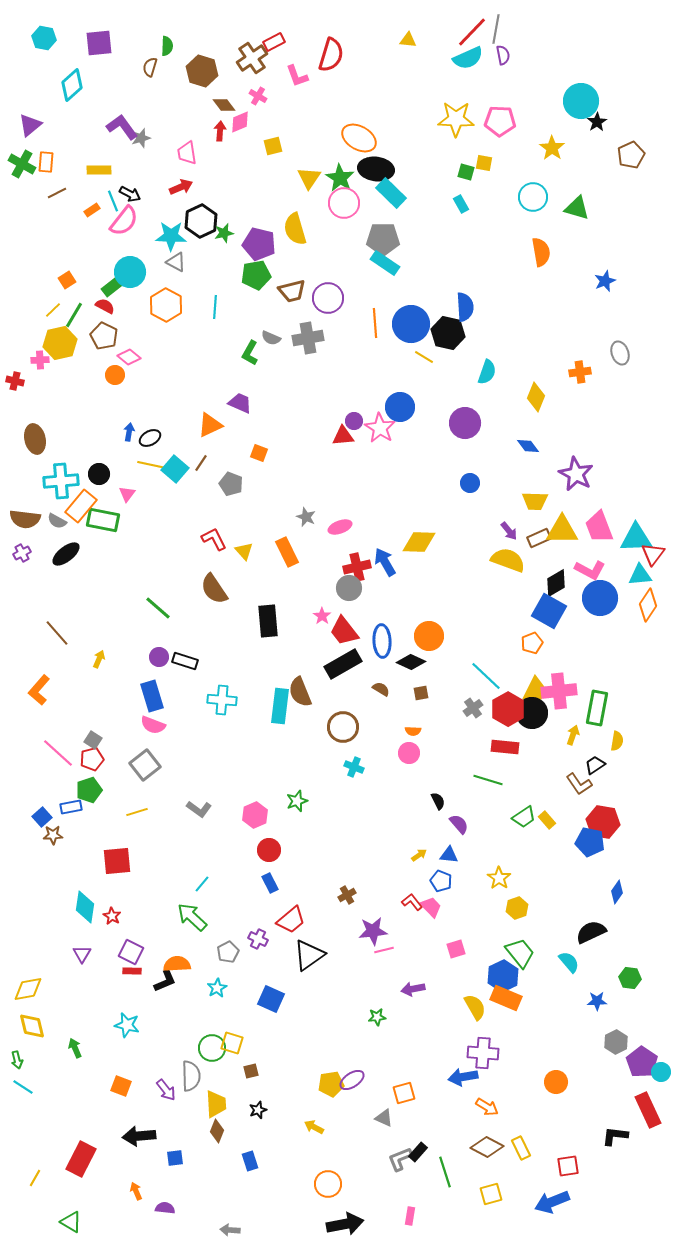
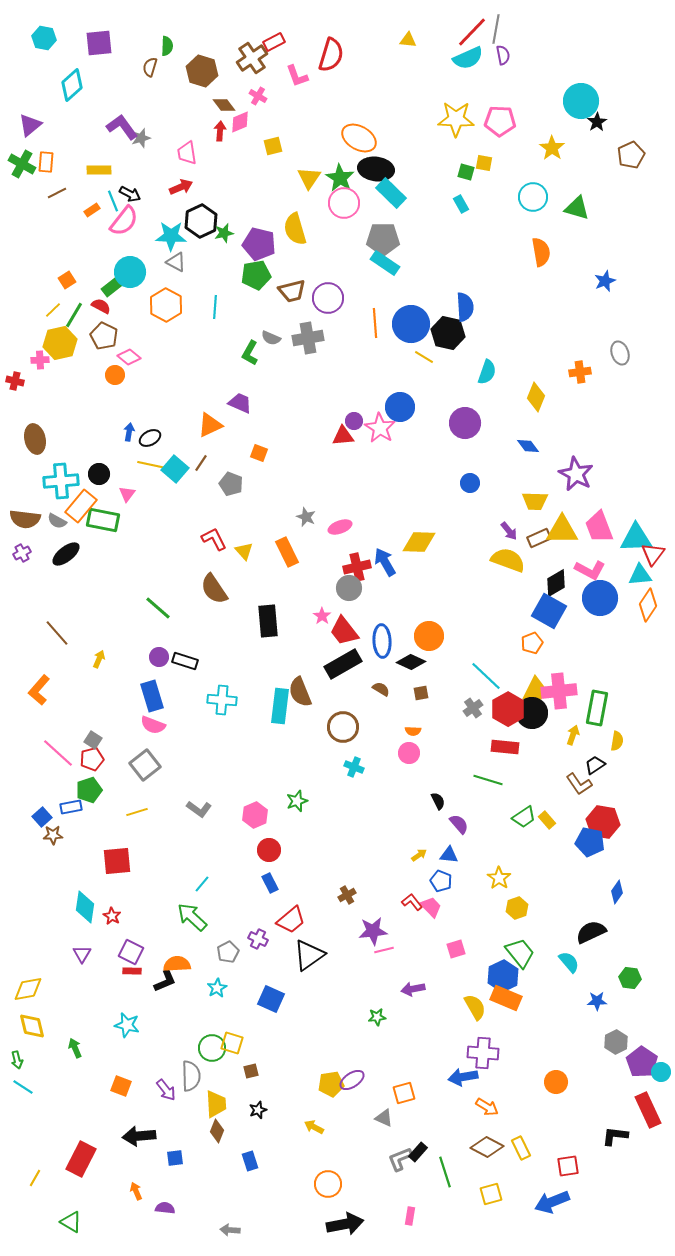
red semicircle at (105, 306): moved 4 px left
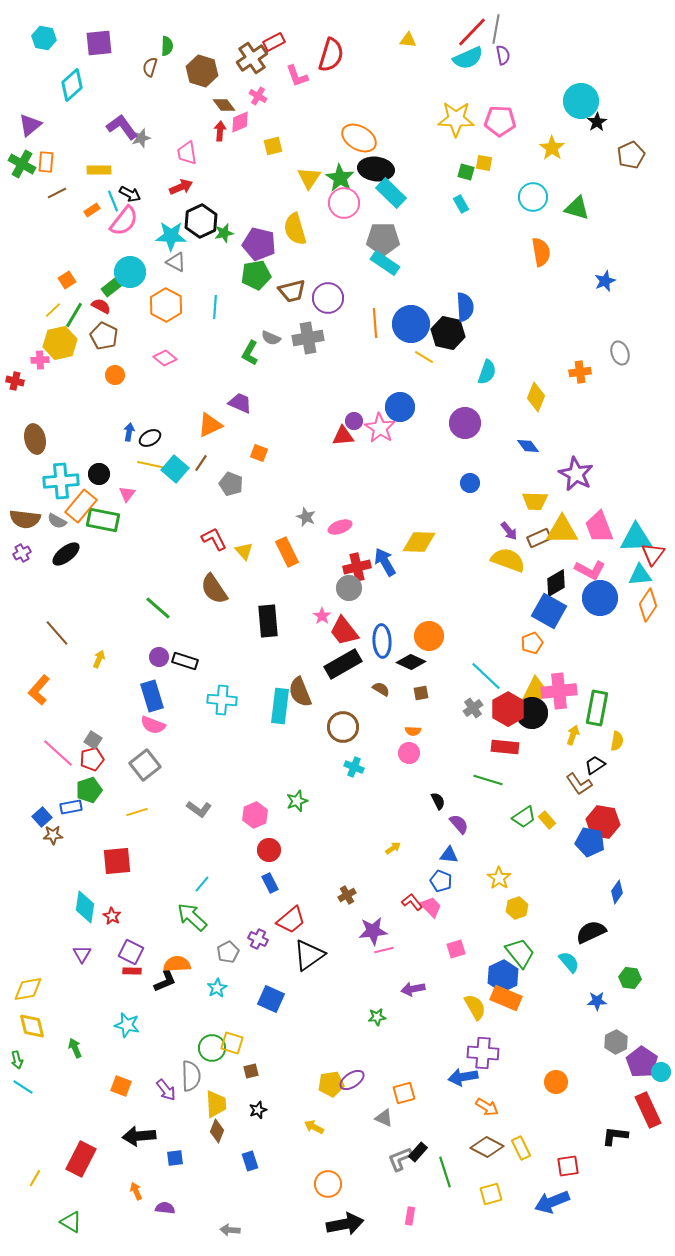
pink diamond at (129, 357): moved 36 px right, 1 px down
yellow arrow at (419, 855): moved 26 px left, 7 px up
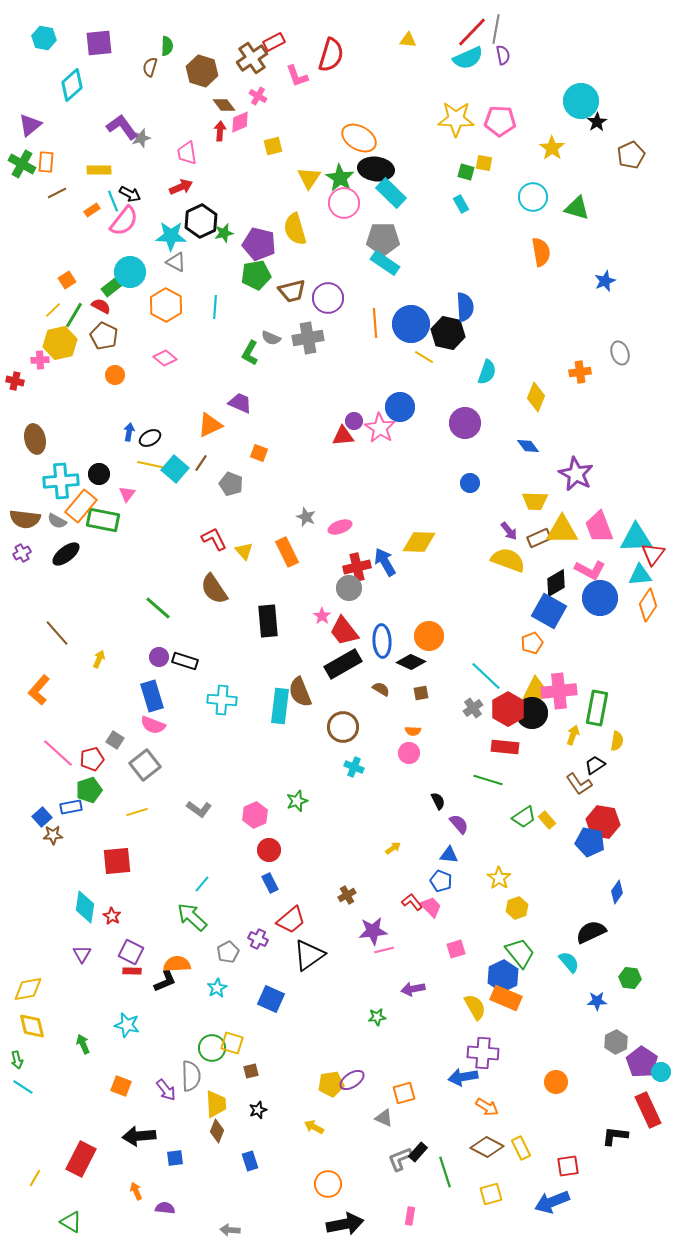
gray square at (93, 740): moved 22 px right
green arrow at (75, 1048): moved 8 px right, 4 px up
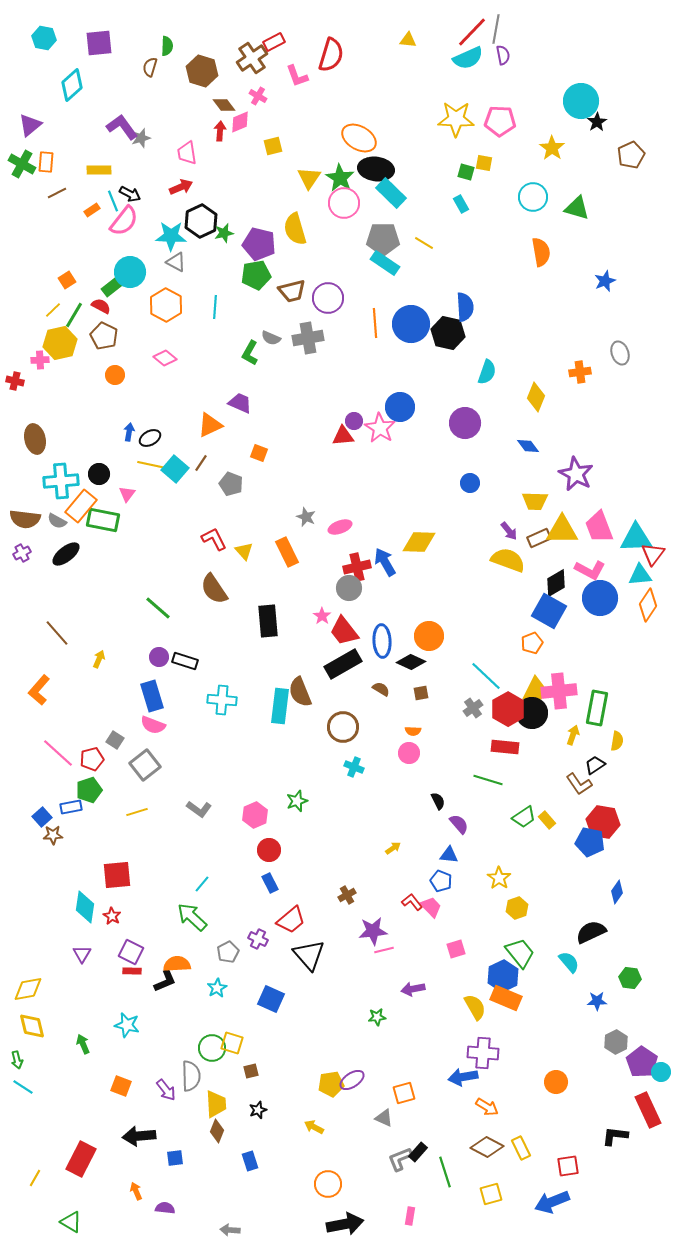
yellow line at (424, 357): moved 114 px up
red square at (117, 861): moved 14 px down
black triangle at (309, 955): rotated 36 degrees counterclockwise
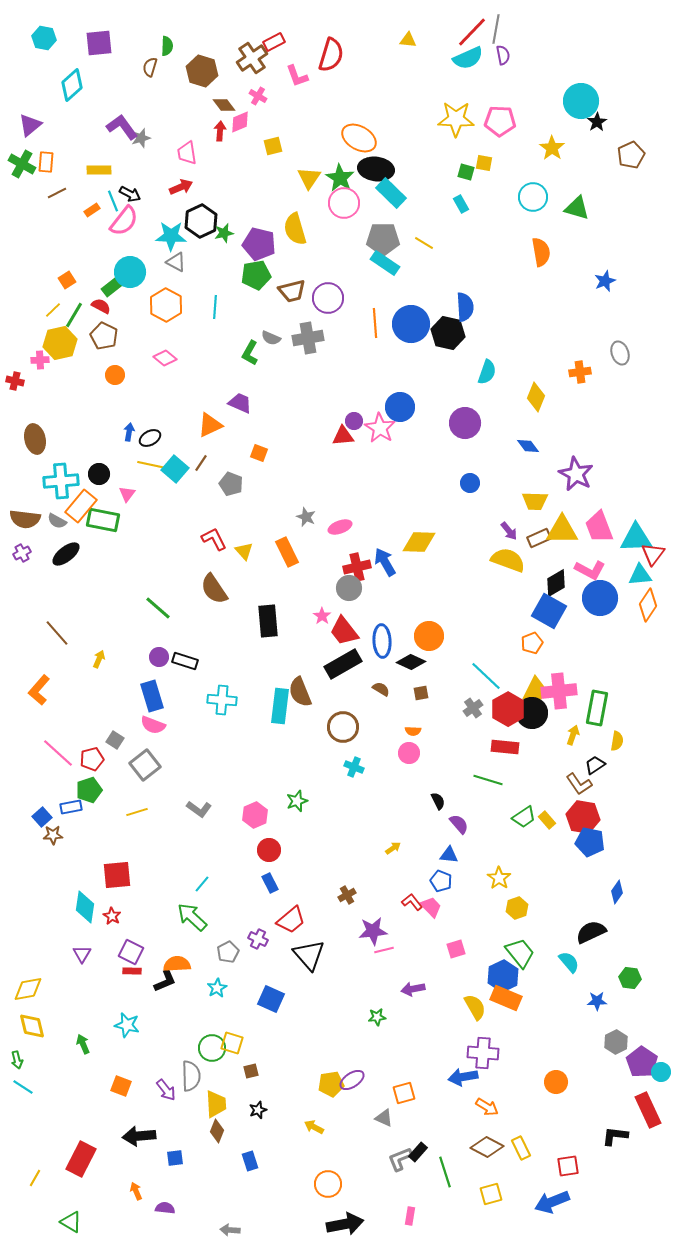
red hexagon at (603, 822): moved 20 px left, 5 px up
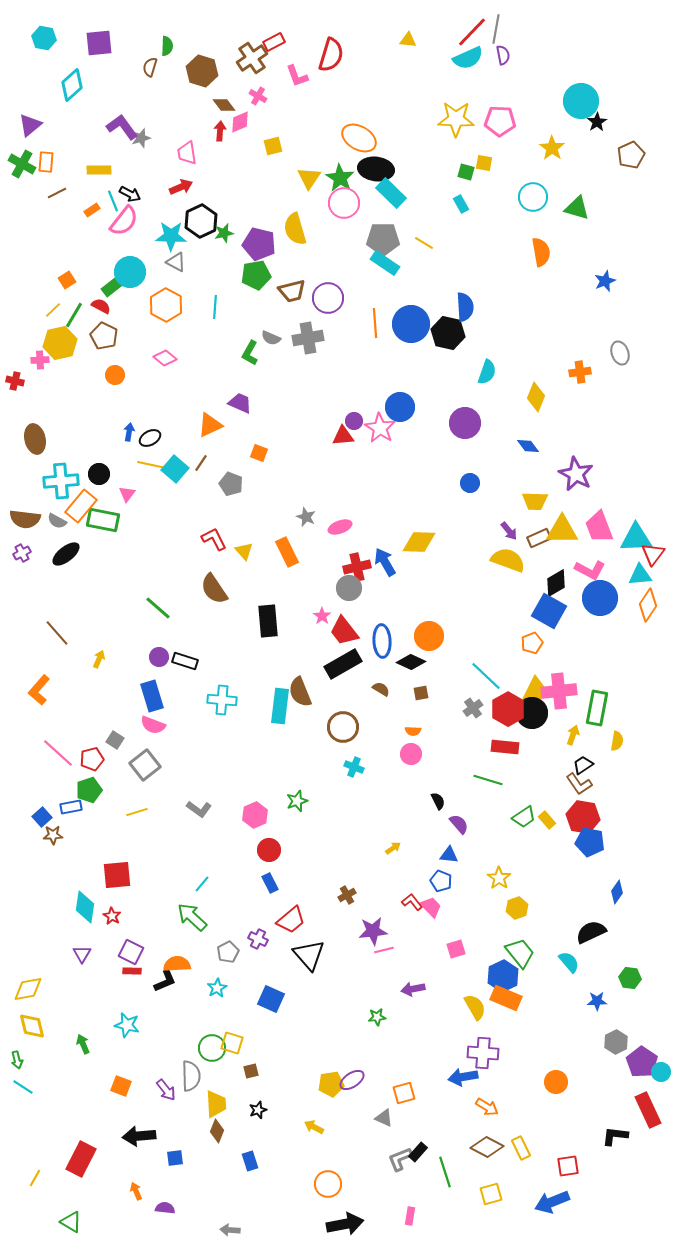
pink circle at (409, 753): moved 2 px right, 1 px down
black trapezoid at (595, 765): moved 12 px left
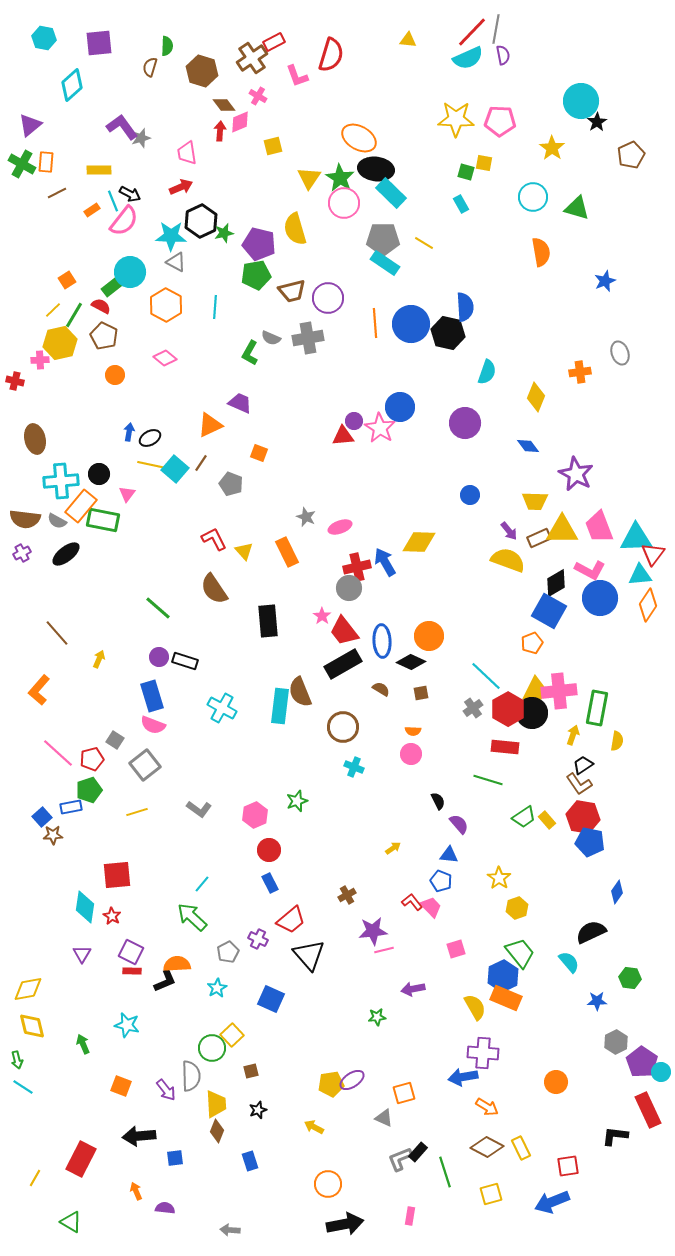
blue circle at (470, 483): moved 12 px down
cyan cross at (222, 700): moved 8 px down; rotated 24 degrees clockwise
yellow square at (232, 1043): moved 8 px up; rotated 30 degrees clockwise
